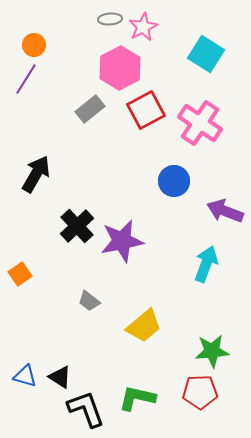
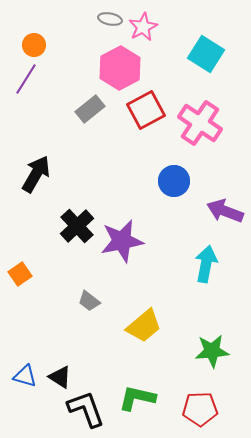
gray ellipse: rotated 15 degrees clockwise
cyan arrow: rotated 9 degrees counterclockwise
red pentagon: moved 17 px down
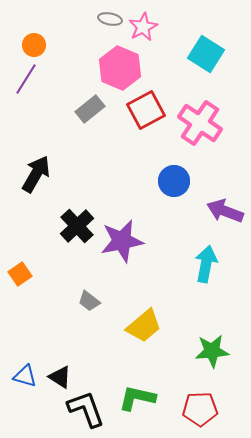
pink hexagon: rotated 9 degrees counterclockwise
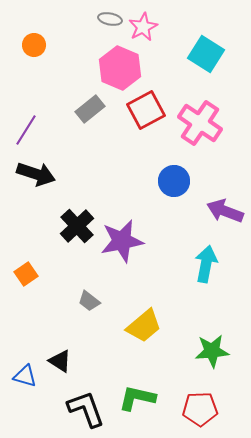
purple line: moved 51 px down
black arrow: rotated 78 degrees clockwise
orange square: moved 6 px right
black triangle: moved 16 px up
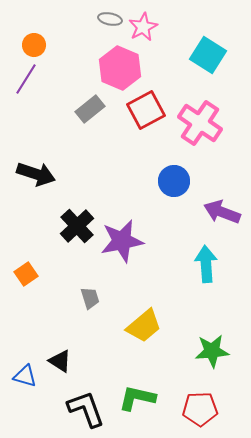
cyan square: moved 2 px right, 1 px down
purple line: moved 51 px up
purple arrow: moved 3 px left, 1 px down
cyan arrow: rotated 15 degrees counterclockwise
gray trapezoid: moved 1 px right, 3 px up; rotated 145 degrees counterclockwise
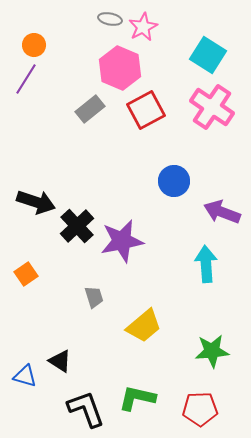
pink cross: moved 12 px right, 16 px up
black arrow: moved 28 px down
gray trapezoid: moved 4 px right, 1 px up
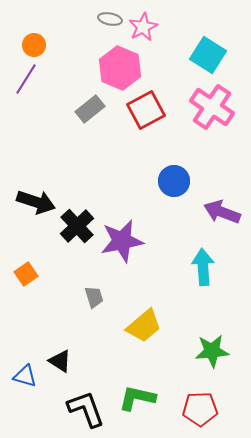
cyan arrow: moved 3 px left, 3 px down
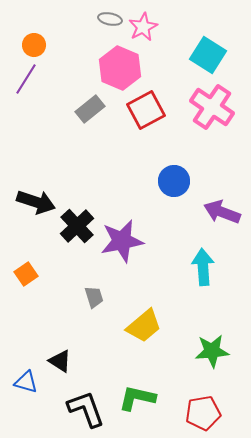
blue triangle: moved 1 px right, 6 px down
red pentagon: moved 3 px right, 4 px down; rotated 8 degrees counterclockwise
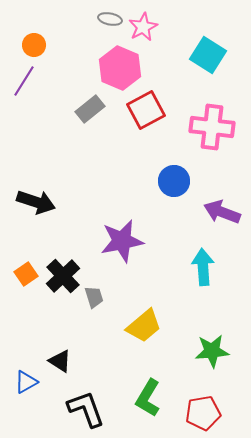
purple line: moved 2 px left, 2 px down
pink cross: moved 20 px down; rotated 27 degrees counterclockwise
black cross: moved 14 px left, 50 px down
blue triangle: rotated 45 degrees counterclockwise
green L-shape: moved 11 px right; rotated 72 degrees counterclockwise
